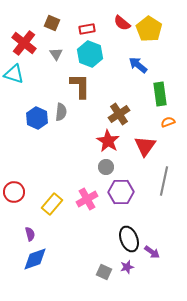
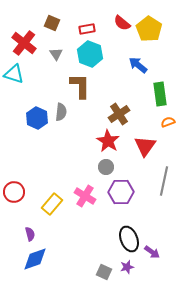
pink cross: moved 2 px left, 3 px up; rotated 30 degrees counterclockwise
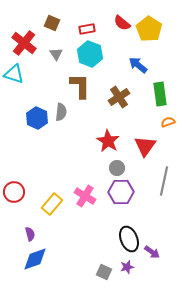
brown cross: moved 17 px up
gray circle: moved 11 px right, 1 px down
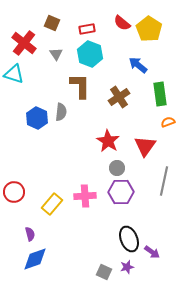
pink cross: rotated 35 degrees counterclockwise
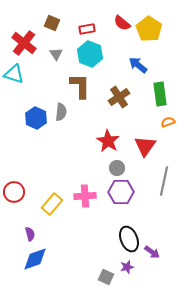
blue hexagon: moved 1 px left
gray square: moved 2 px right, 5 px down
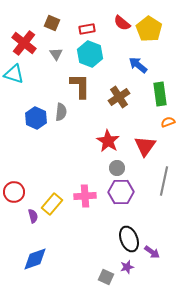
purple semicircle: moved 3 px right, 18 px up
